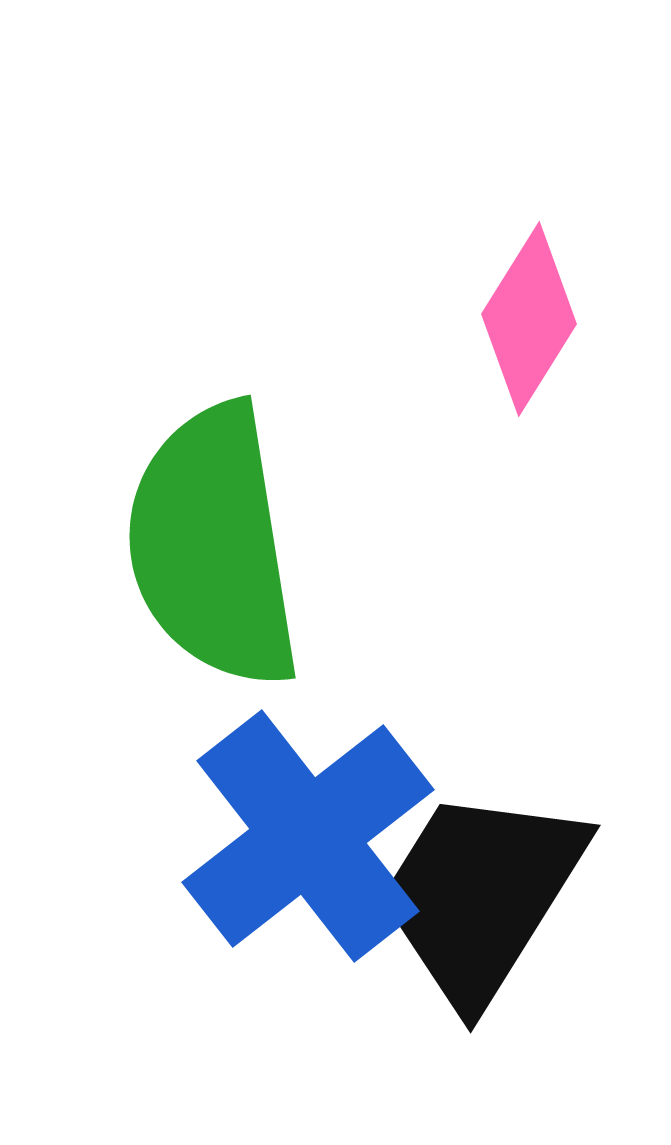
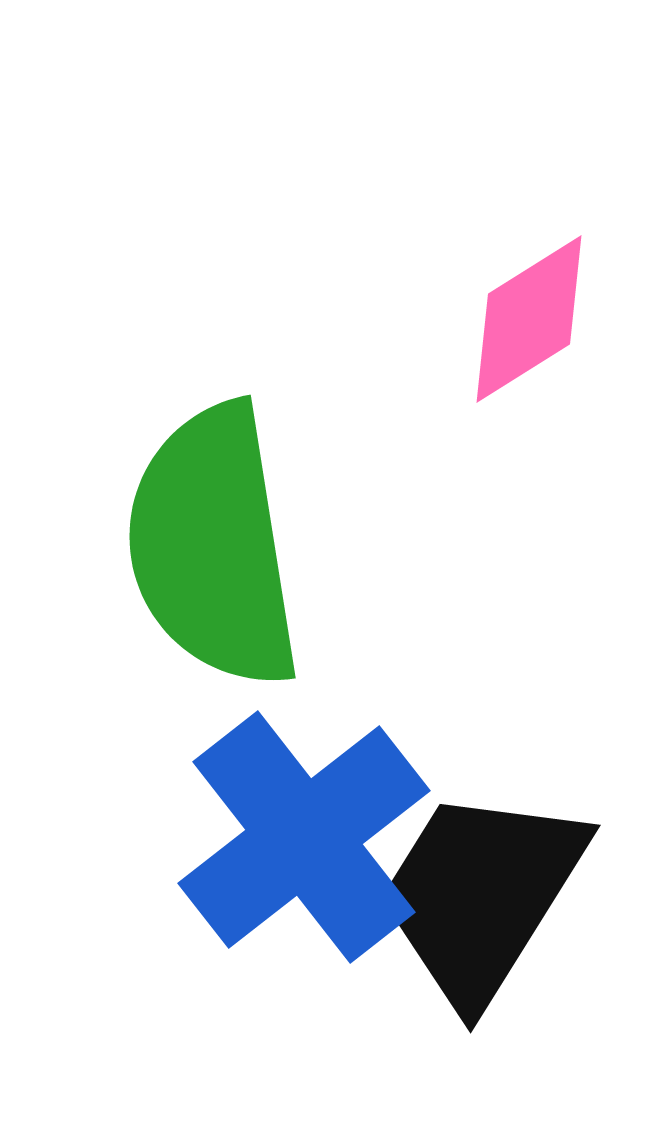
pink diamond: rotated 26 degrees clockwise
blue cross: moved 4 px left, 1 px down
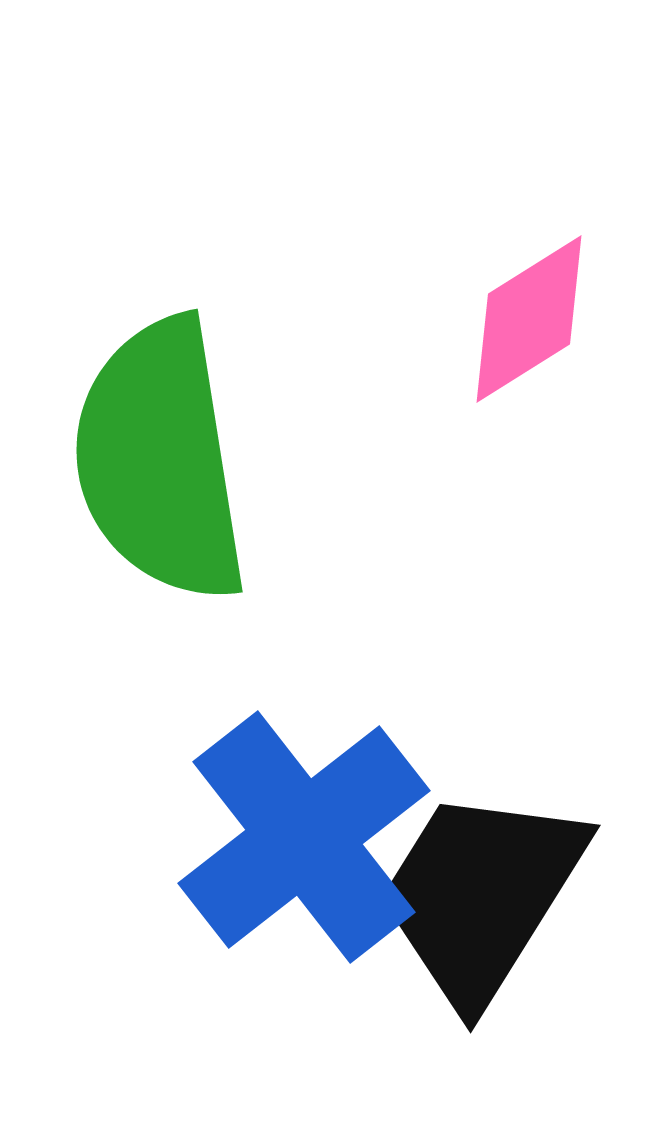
green semicircle: moved 53 px left, 86 px up
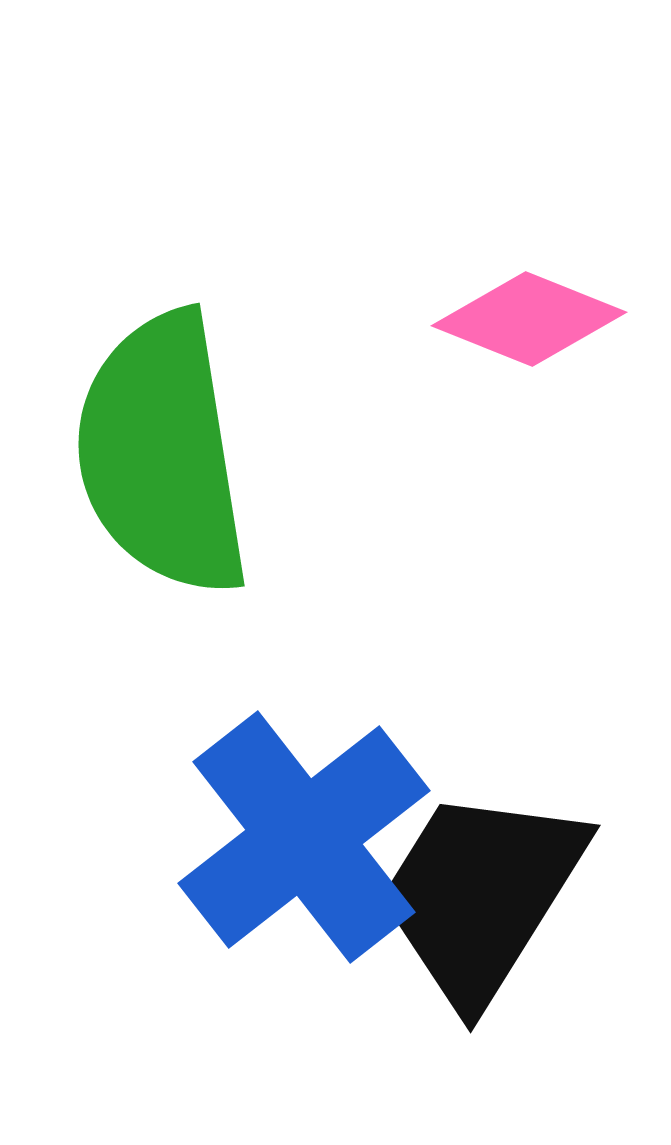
pink diamond: rotated 54 degrees clockwise
green semicircle: moved 2 px right, 6 px up
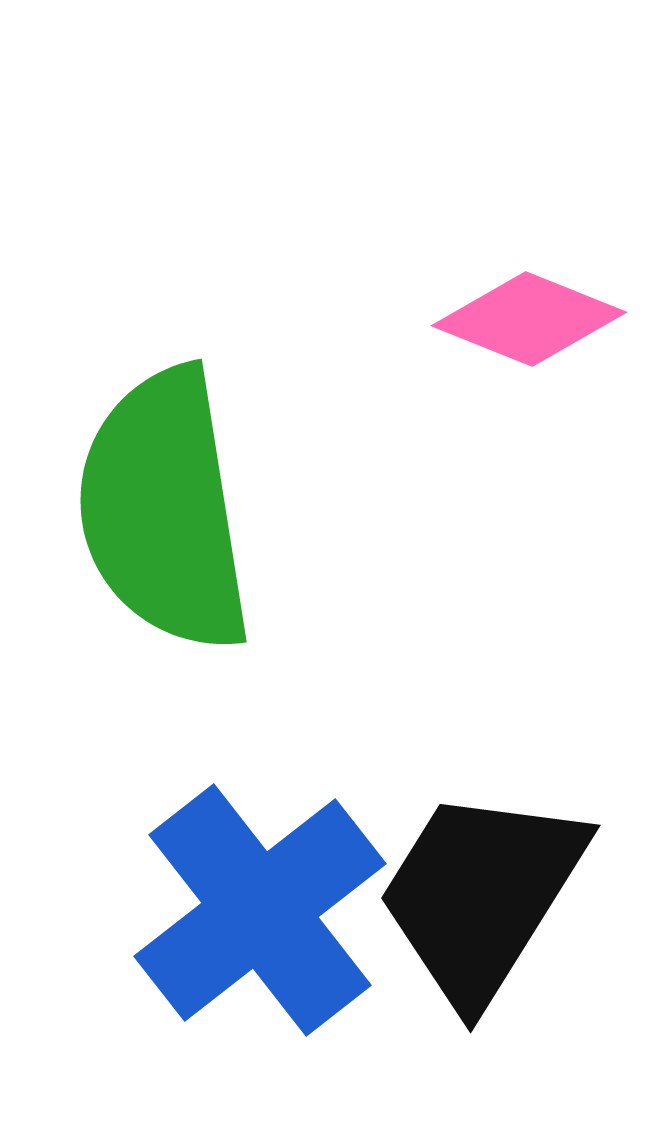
green semicircle: moved 2 px right, 56 px down
blue cross: moved 44 px left, 73 px down
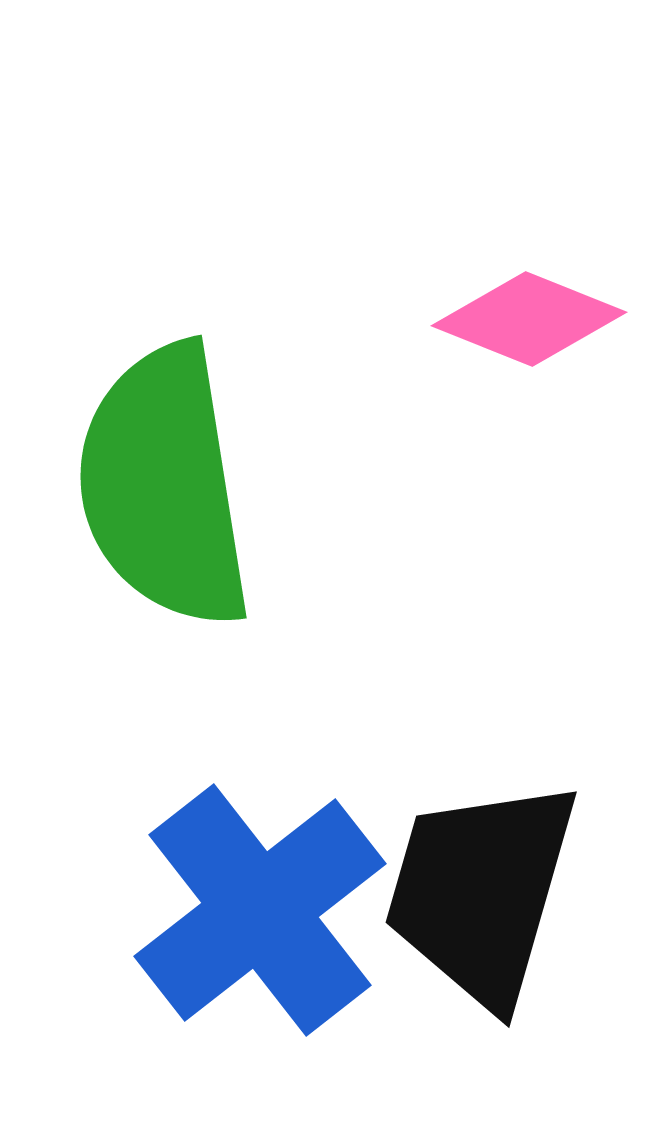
green semicircle: moved 24 px up
black trapezoid: moved 3 px up; rotated 16 degrees counterclockwise
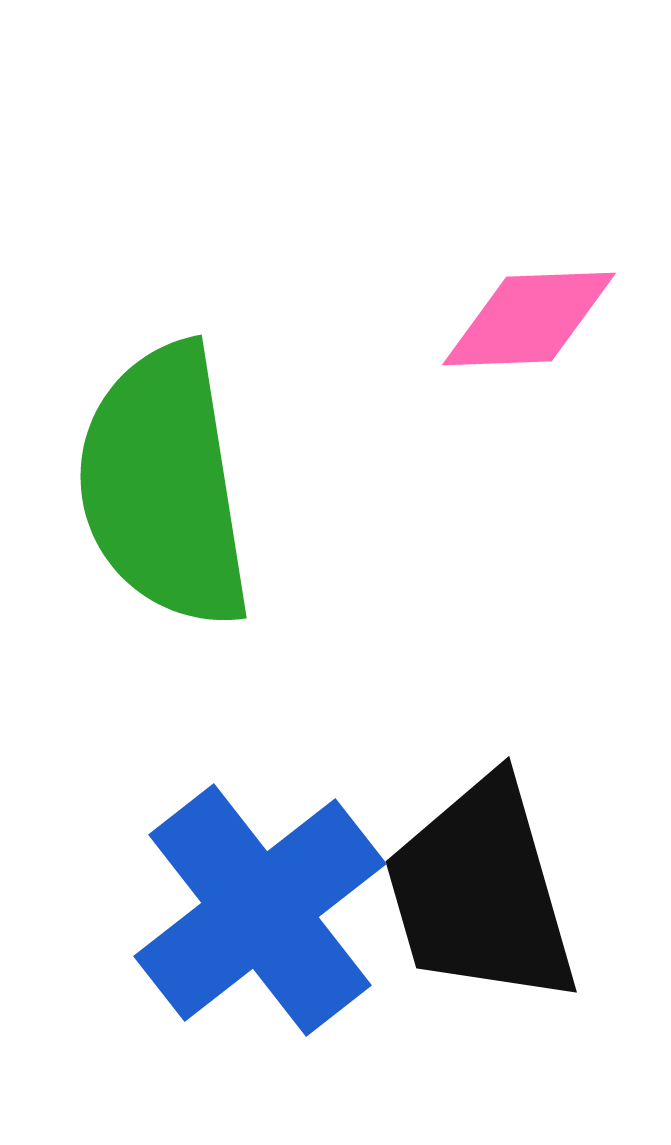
pink diamond: rotated 24 degrees counterclockwise
black trapezoid: rotated 32 degrees counterclockwise
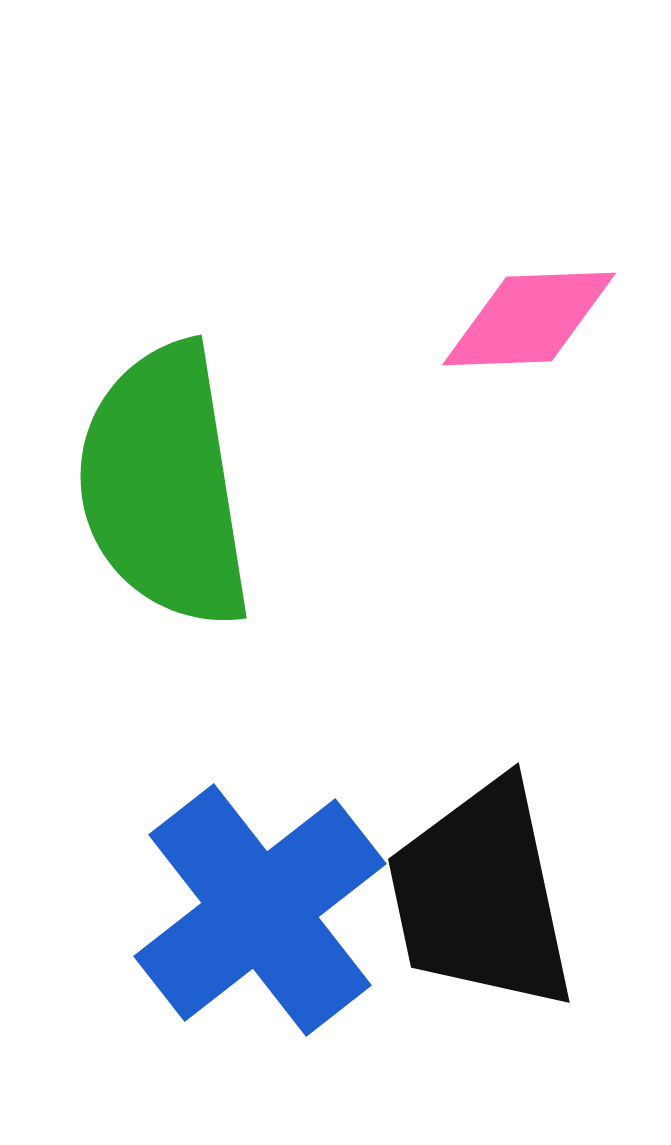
black trapezoid: moved 4 px down; rotated 4 degrees clockwise
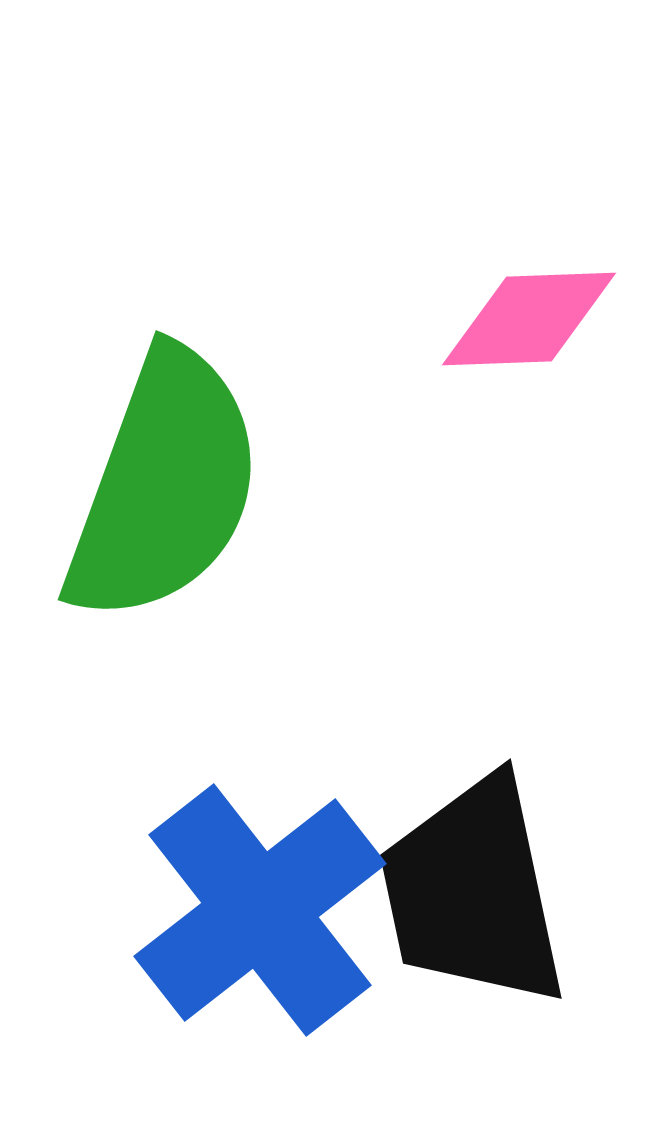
green semicircle: rotated 151 degrees counterclockwise
black trapezoid: moved 8 px left, 4 px up
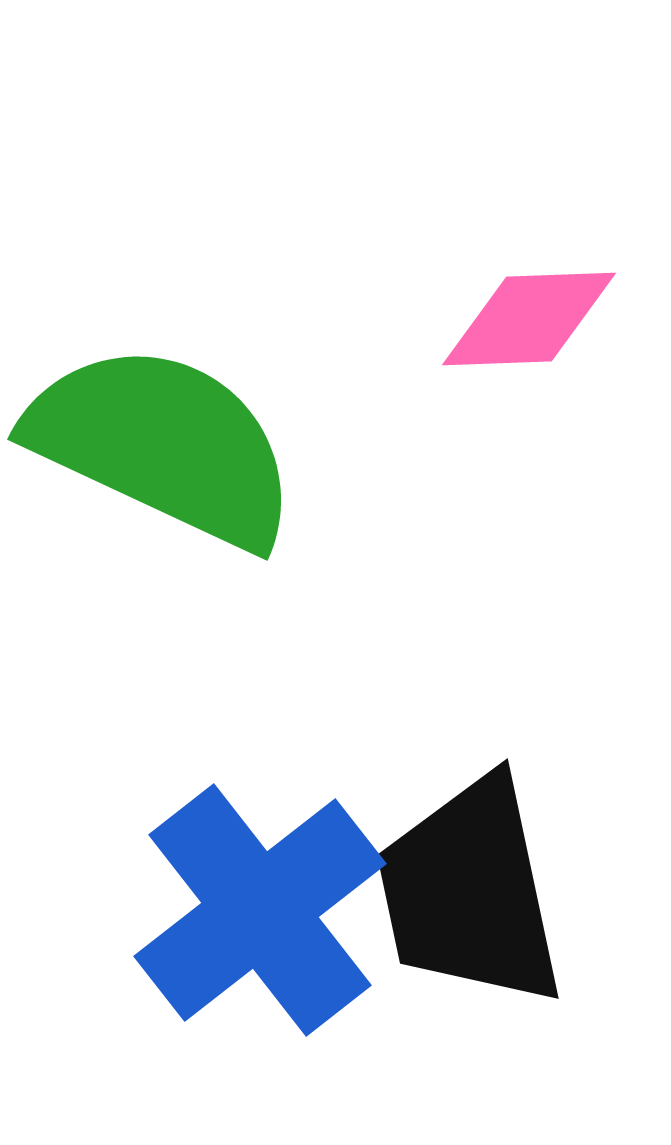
green semicircle: moved 1 px left, 41 px up; rotated 85 degrees counterclockwise
black trapezoid: moved 3 px left
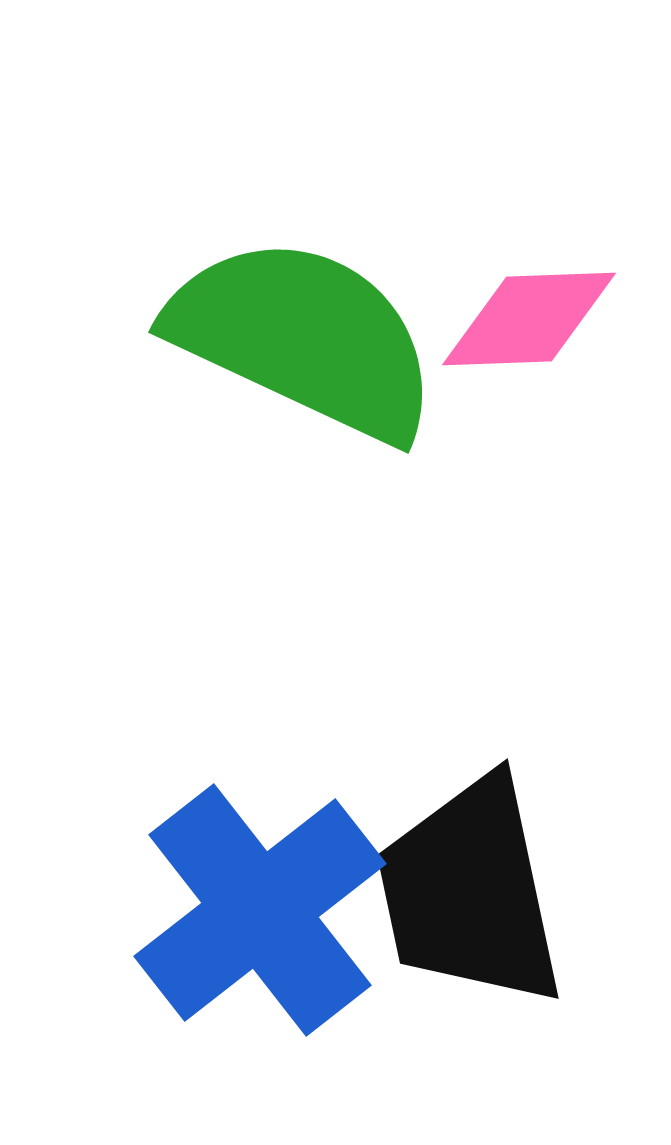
green semicircle: moved 141 px right, 107 px up
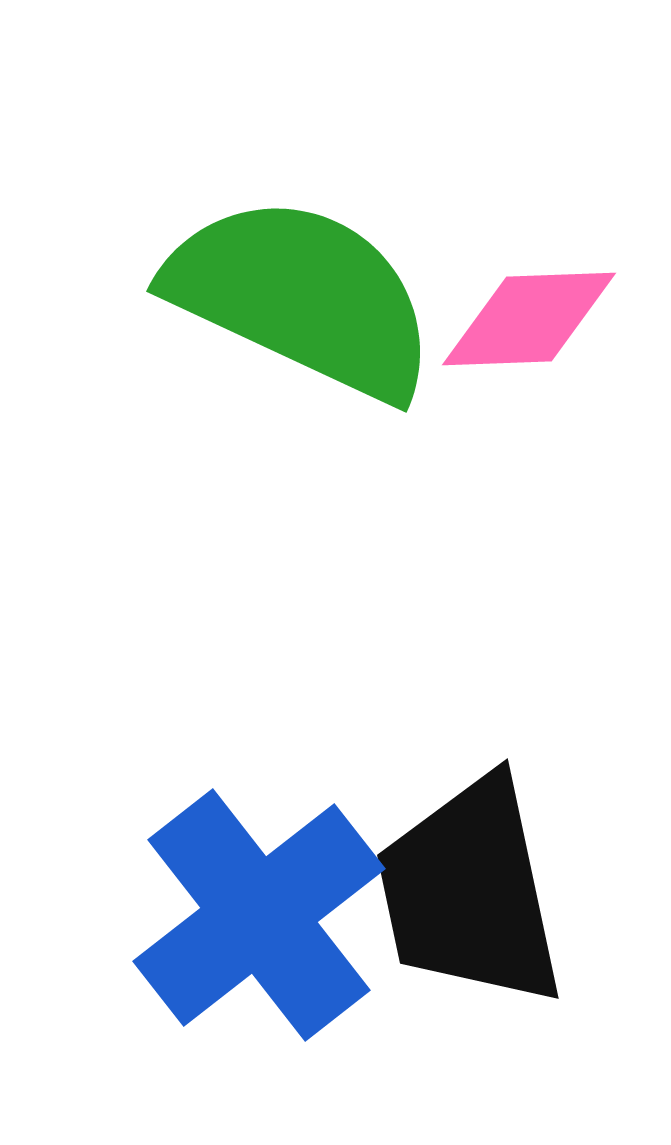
green semicircle: moved 2 px left, 41 px up
blue cross: moved 1 px left, 5 px down
